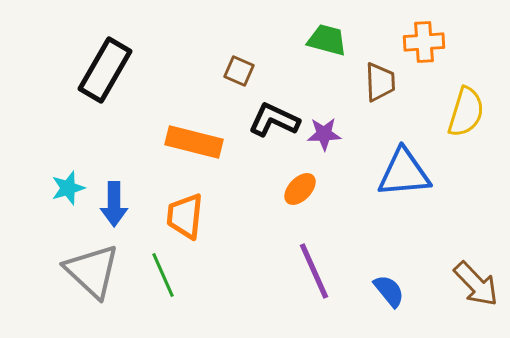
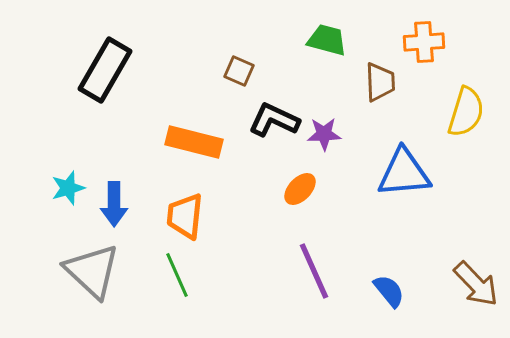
green line: moved 14 px right
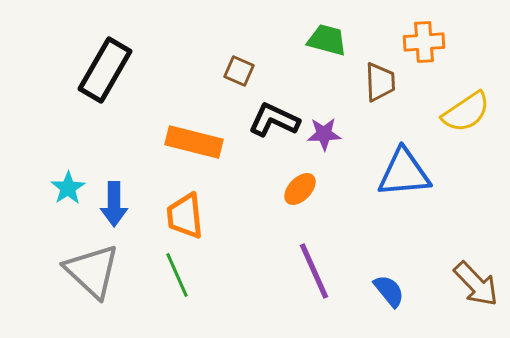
yellow semicircle: rotated 39 degrees clockwise
cyan star: rotated 16 degrees counterclockwise
orange trapezoid: rotated 12 degrees counterclockwise
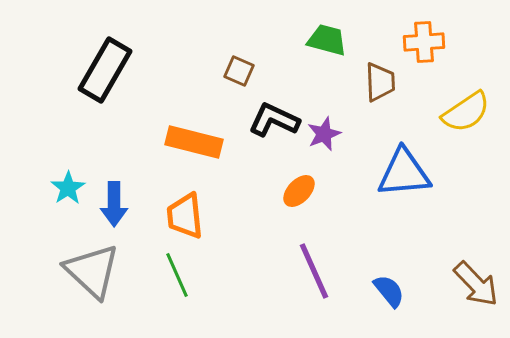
purple star: rotated 20 degrees counterclockwise
orange ellipse: moved 1 px left, 2 px down
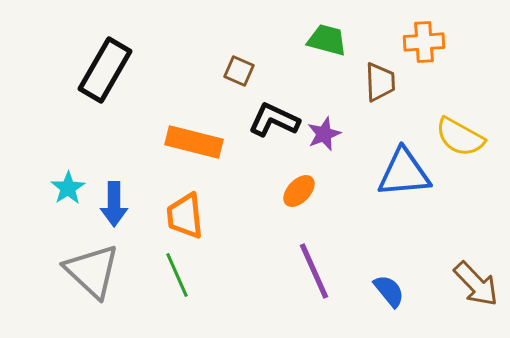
yellow semicircle: moved 6 px left, 25 px down; rotated 63 degrees clockwise
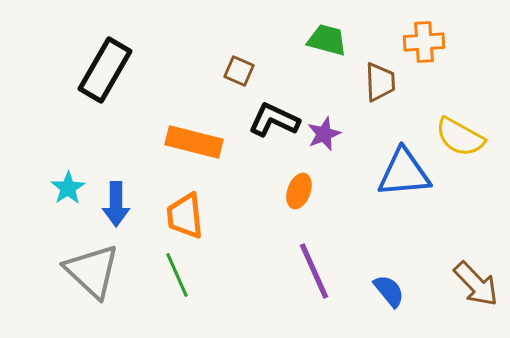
orange ellipse: rotated 24 degrees counterclockwise
blue arrow: moved 2 px right
